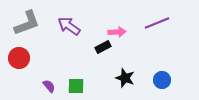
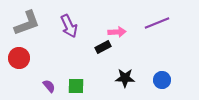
purple arrow: rotated 150 degrees counterclockwise
black star: rotated 18 degrees counterclockwise
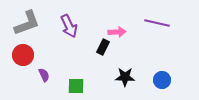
purple line: rotated 35 degrees clockwise
black rectangle: rotated 35 degrees counterclockwise
red circle: moved 4 px right, 3 px up
black star: moved 1 px up
purple semicircle: moved 5 px left, 11 px up; rotated 16 degrees clockwise
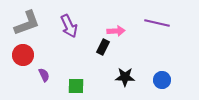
pink arrow: moved 1 px left, 1 px up
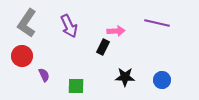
gray L-shape: rotated 144 degrees clockwise
red circle: moved 1 px left, 1 px down
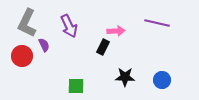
gray L-shape: rotated 8 degrees counterclockwise
purple semicircle: moved 30 px up
